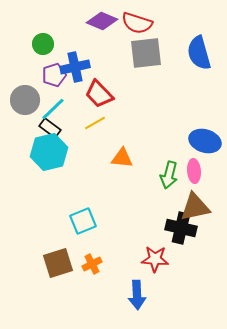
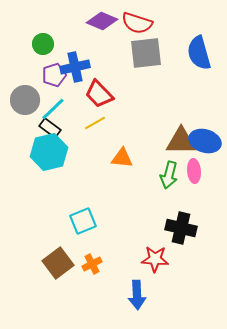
brown triangle: moved 14 px left, 66 px up; rotated 12 degrees clockwise
brown square: rotated 20 degrees counterclockwise
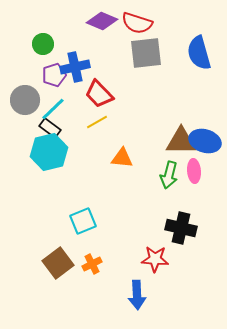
yellow line: moved 2 px right, 1 px up
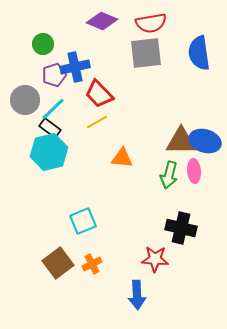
red semicircle: moved 14 px right; rotated 28 degrees counterclockwise
blue semicircle: rotated 8 degrees clockwise
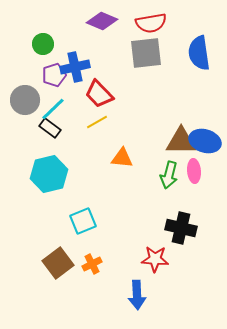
cyan hexagon: moved 22 px down
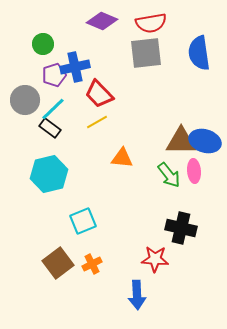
green arrow: rotated 52 degrees counterclockwise
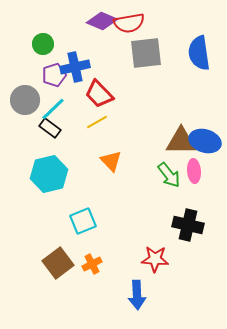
red semicircle: moved 22 px left
orange triangle: moved 11 px left, 3 px down; rotated 40 degrees clockwise
black cross: moved 7 px right, 3 px up
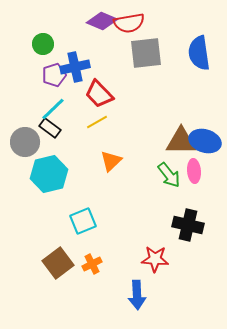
gray circle: moved 42 px down
orange triangle: rotated 30 degrees clockwise
